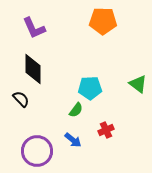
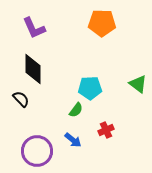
orange pentagon: moved 1 px left, 2 px down
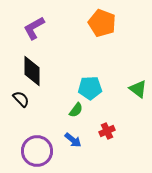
orange pentagon: rotated 20 degrees clockwise
purple L-shape: rotated 85 degrees clockwise
black diamond: moved 1 px left, 2 px down
green triangle: moved 5 px down
red cross: moved 1 px right, 1 px down
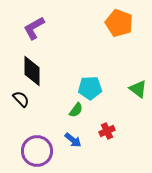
orange pentagon: moved 17 px right
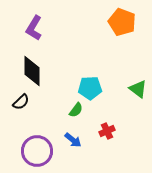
orange pentagon: moved 3 px right, 1 px up
purple L-shape: rotated 30 degrees counterclockwise
black semicircle: moved 3 px down; rotated 90 degrees clockwise
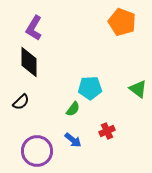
black diamond: moved 3 px left, 9 px up
green semicircle: moved 3 px left, 1 px up
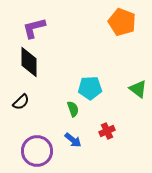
purple L-shape: rotated 45 degrees clockwise
green semicircle: rotated 56 degrees counterclockwise
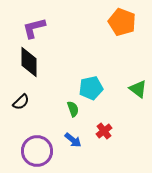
cyan pentagon: moved 1 px right; rotated 10 degrees counterclockwise
red cross: moved 3 px left; rotated 14 degrees counterclockwise
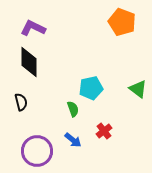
purple L-shape: moved 1 px left; rotated 40 degrees clockwise
black semicircle: rotated 60 degrees counterclockwise
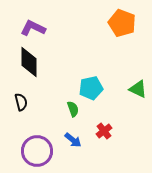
orange pentagon: moved 1 px down
green triangle: rotated 12 degrees counterclockwise
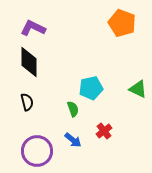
black semicircle: moved 6 px right
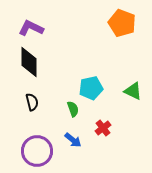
purple L-shape: moved 2 px left
green triangle: moved 5 px left, 2 px down
black semicircle: moved 5 px right
red cross: moved 1 px left, 3 px up
